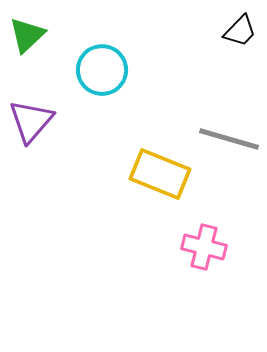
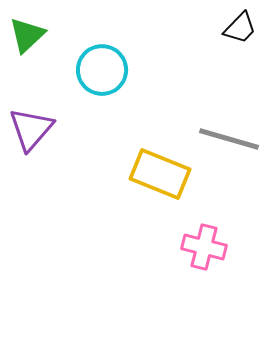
black trapezoid: moved 3 px up
purple triangle: moved 8 px down
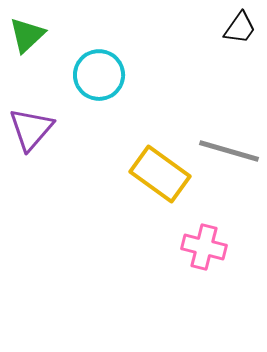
black trapezoid: rotated 9 degrees counterclockwise
cyan circle: moved 3 px left, 5 px down
gray line: moved 12 px down
yellow rectangle: rotated 14 degrees clockwise
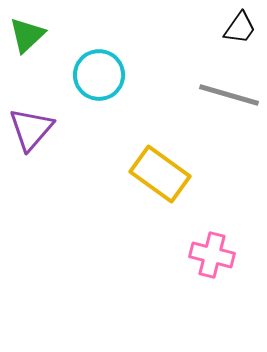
gray line: moved 56 px up
pink cross: moved 8 px right, 8 px down
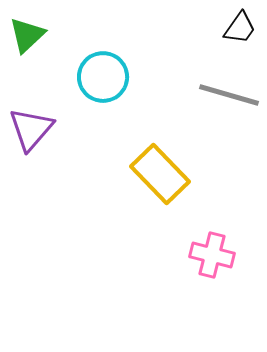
cyan circle: moved 4 px right, 2 px down
yellow rectangle: rotated 10 degrees clockwise
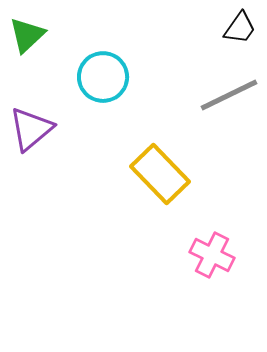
gray line: rotated 42 degrees counterclockwise
purple triangle: rotated 9 degrees clockwise
pink cross: rotated 12 degrees clockwise
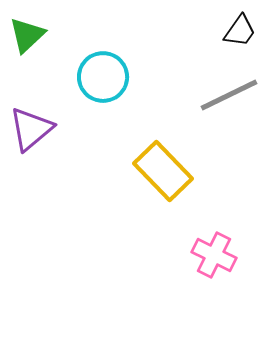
black trapezoid: moved 3 px down
yellow rectangle: moved 3 px right, 3 px up
pink cross: moved 2 px right
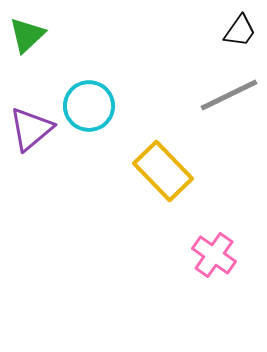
cyan circle: moved 14 px left, 29 px down
pink cross: rotated 9 degrees clockwise
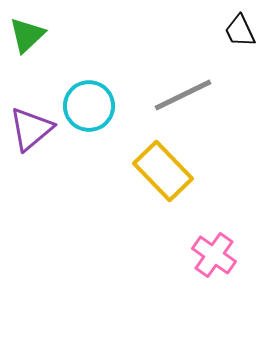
black trapezoid: rotated 120 degrees clockwise
gray line: moved 46 px left
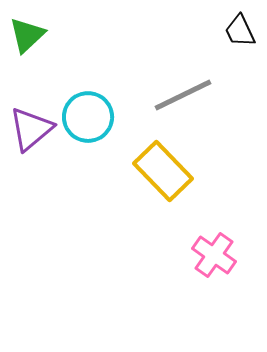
cyan circle: moved 1 px left, 11 px down
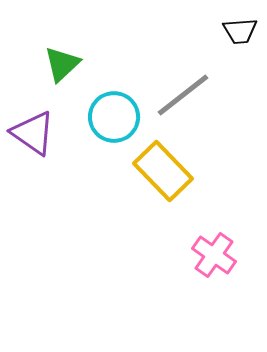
black trapezoid: rotated 69 degrees counterclockwise
green triangle: moved 35 px right, 29 px down
gray line: rotated 12 degrees counterclockwise
cyan circle: moved 26 px right
purple triangle: moved 2 px right, 4 px down; rotated 45 degrees counterclockwise
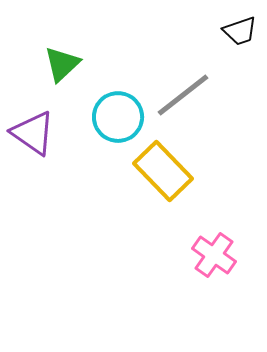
black trapezoid: rotated 15 degrees counterclockwise
cyan circle: moved 4 px right
